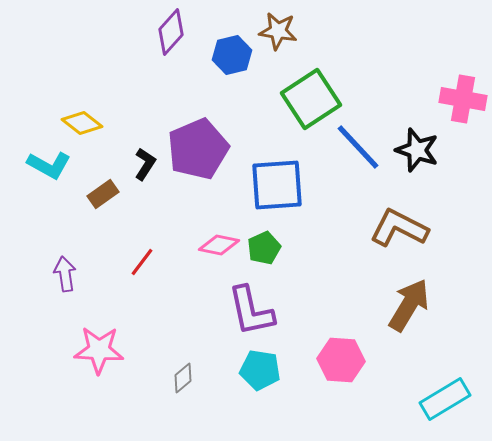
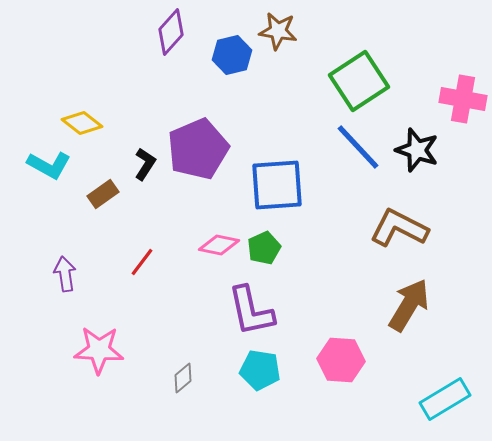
green square: moved 48 px right, 18 px up
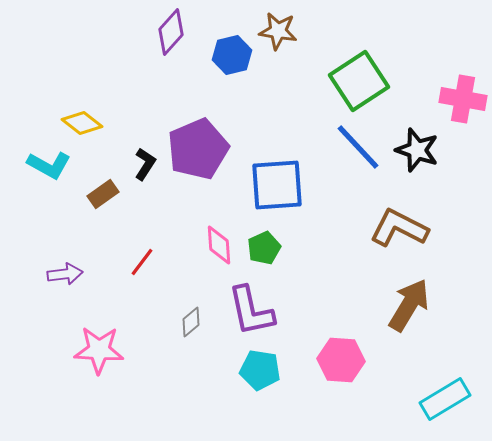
pink diamond: rotated 75 degrees clockwise
purple arrow: rotated 92 degrees clockwise
gray diamond: moved 8 px right, 56 px up
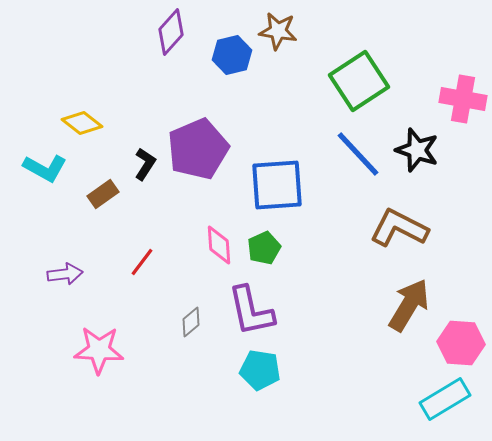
blue line: moved 7 px down
cyan L-shape: moved 4 px left, 3 px down
pink hexagon: moved 120 px right, 17 px up
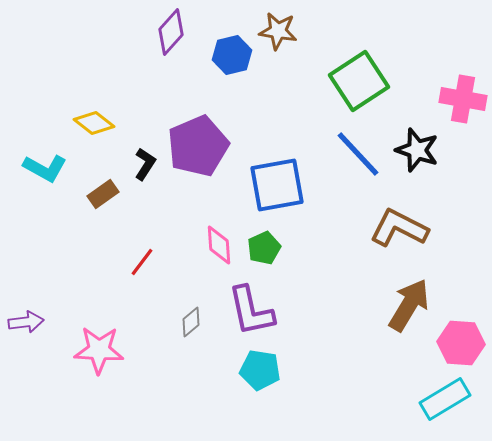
yellow diamond: moved 12 px right
purple pentagon: moved 3 px up
blue square: rotated 6 degrees counterclockwise
purple arrow: moved 39 px left, 48 px down
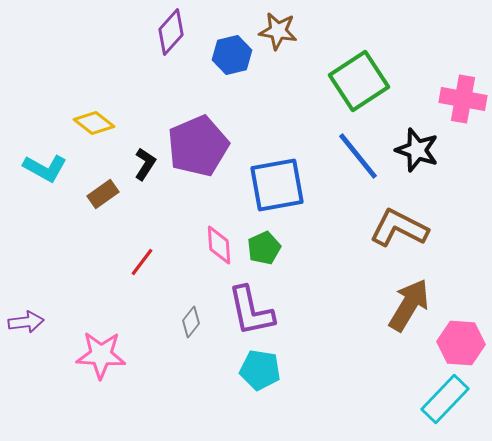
blue line: moved 2 px down; rotated 4 degrees clockwise
gray diamond: rotated 12 degrees counterclockwise
pink star: moved 2 px right, 5 px down
cyan rectangle: rotated 15 degrees counterclockwise
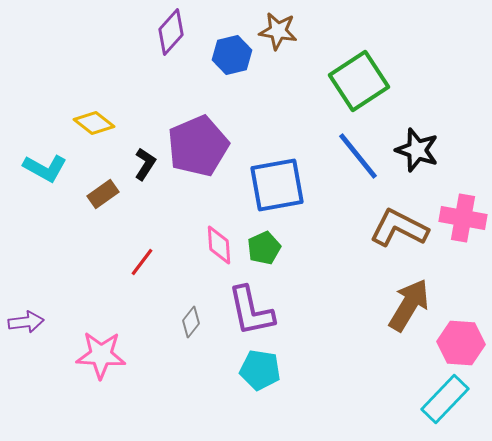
pink cross: moved 119 px down
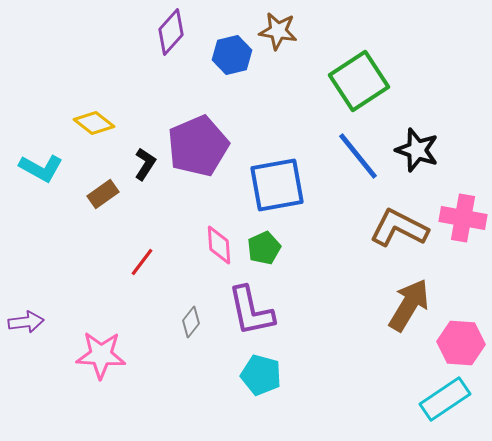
cyan L-shape: moved 4 px left
cyan pentagon: moved 1 px right, 5 px down; rotated 6 degrees clockwise
cyan rectangle: rotated 12 degrees clockwise
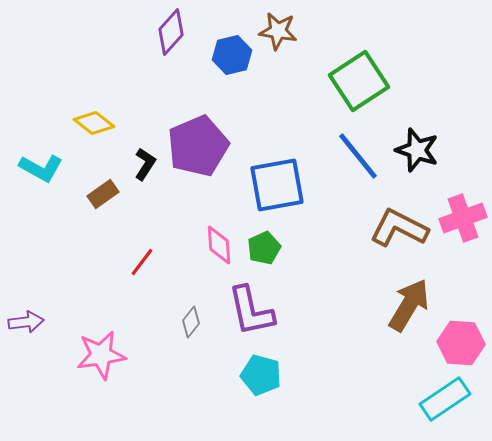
pink cross: rotated 30 degrees counterclockwise
pink star: rotated 12 degrees counterclockwise
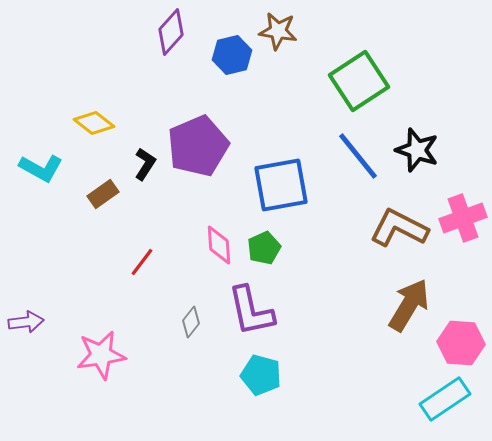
blue square: moved 4 px right
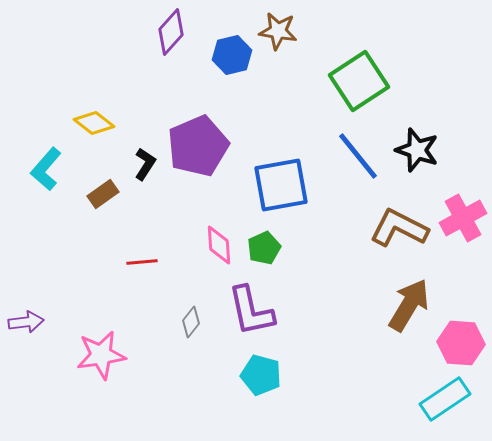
cyan L-shape: moved 5 px right, 1 px down; rotated 102 degrees clockwise
pink cross: rotated 9 degrees counterclockwise
red line: rotated 48 degrees clockwise
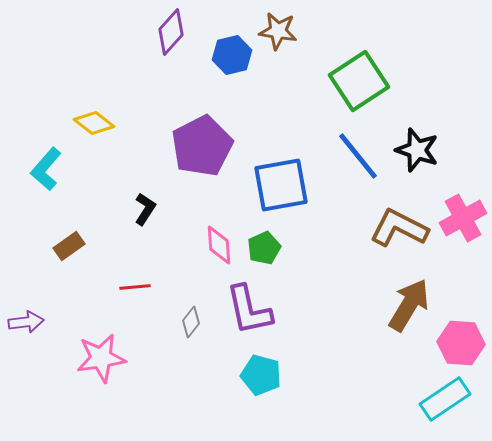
purple pentagon: moved 4 px right; rotated 4 degrees counterclockwise
black L-shape: moved 45 px down
brown rectangle: moved 34 px left, 52 px down
red line: moved 7 px left, 25 px down
purple L-shape: moved 2 px left, 1 px up
pink star: moved 3 px down
